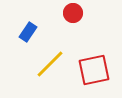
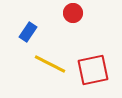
yellow line: rotated 72 degrees clockwise
red square: moved 1 px left
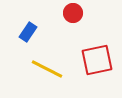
yellow line: moved 3 px left, 5 px down
red square: moved 4 px right, 10 px up
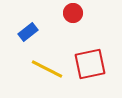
blue rectangle: rotated 18 degrees clockwise
red square: moved 7 px left, 4 px down
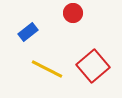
red square: moved 3 px right, 2 px down; rotated 28 degrees counterclockwise
